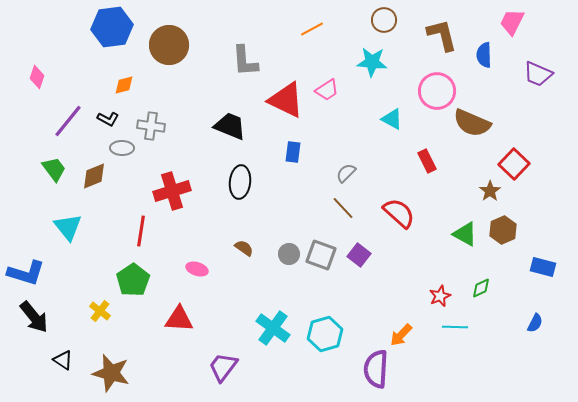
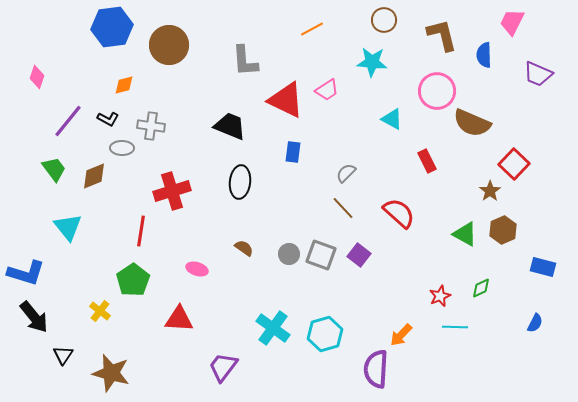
black triangle at (63, 360): moved 5 px up; rotated 30 degrees clockwise
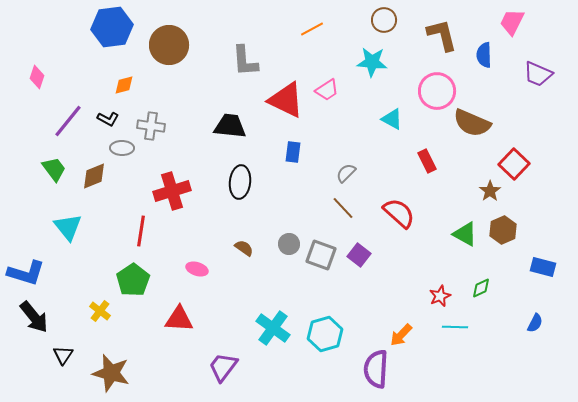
black trapezoid at (230, 126): rotated 16 degrees counterclockwise
gray circle at (289, 254): moved 10 px up
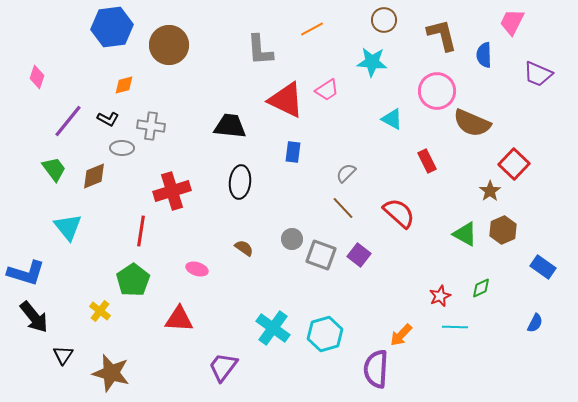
gray L-shape at (245, 61): moved 15 px right, 11 px up
gray circle at (289, 244): moved 3 px right, 5 px up
blue rectangle at (543, 267): rotated 20 degrees clockwise
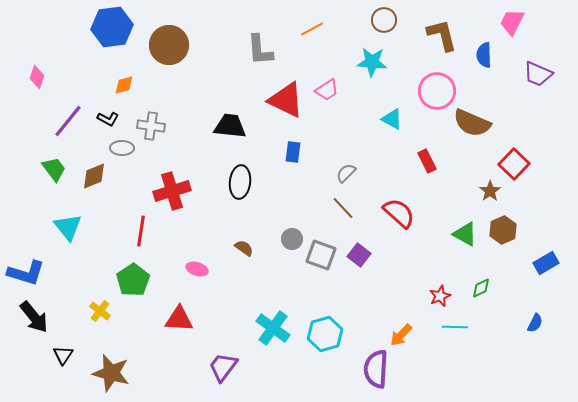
blue rectangle at (543, 267): moved 3 px right, 4 px up; rotated 65 degrees counterclockwise
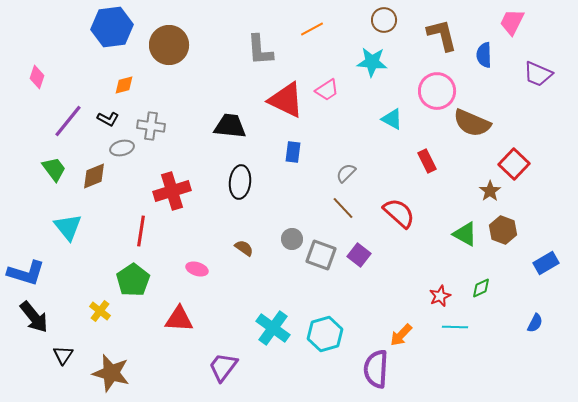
gray ellipse at (122, 148): rotated 15 degrees counterclockwise
brown hexagon at (503, 230): rotated 16 degrees counterclockwise
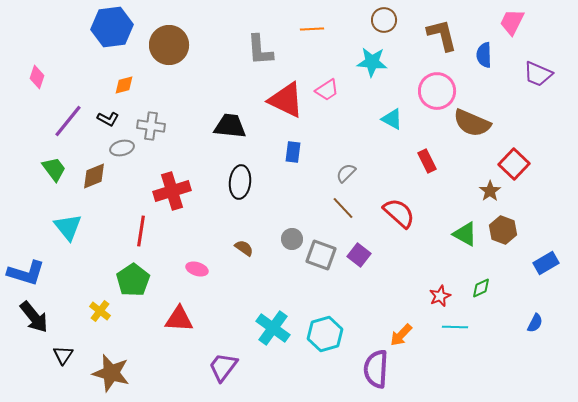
orange line at (312, 29): rotated 25 degrees clockwise
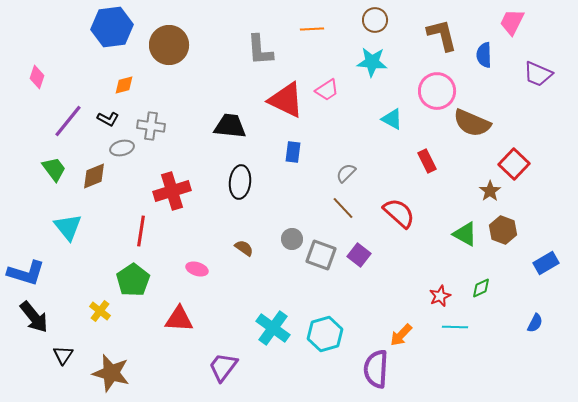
brown circle at (384, 20): moved 9 px left
